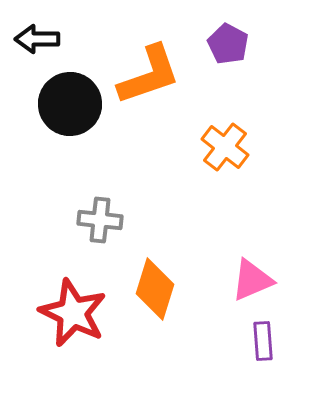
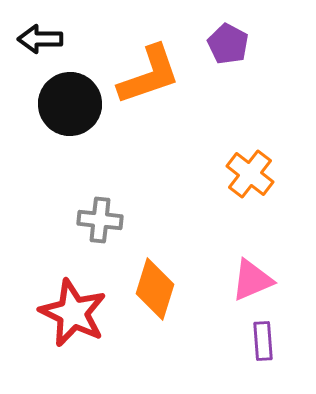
black arrow: moved 3 px right
orange cross: moved 25 px right, 27 px down
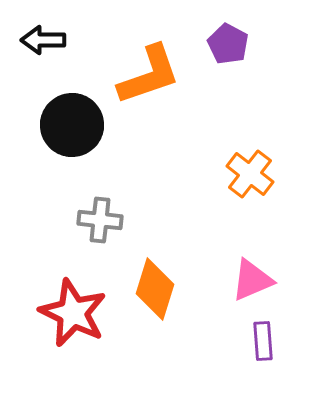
black arrow: moved 3 px right, 1 px down
black circle: moved 2 px right, 21 px down
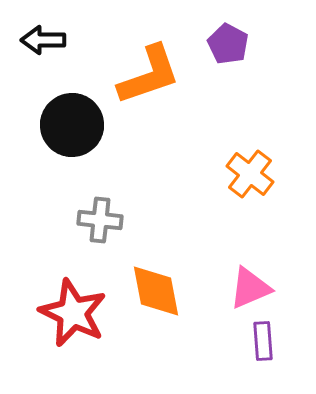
pink triangle: moved 2 px left, 8 px down
orange diamond: moved 1 px right, 2 px down; rotated 28 degrees counterclockwise
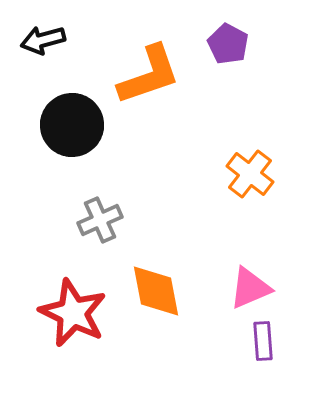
black arrow: rotated 15 degrees counterclockwise
gray cross: rotated 30 degrees counterclockwise
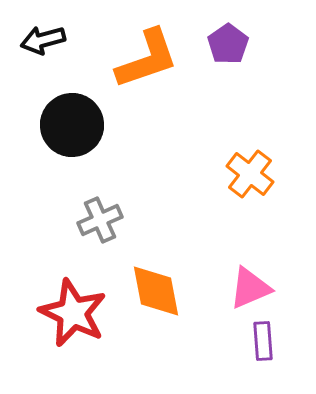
purple pentagon: rotated 9 degrees clockwise
orange L-shape: moved 2 px left, 16 px up
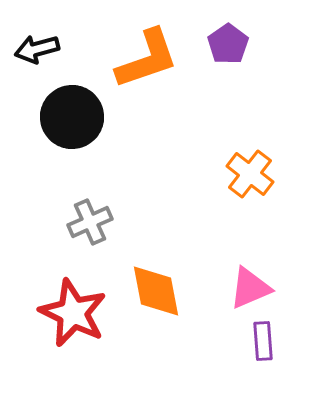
black arrow: moved 6 px left, 9 px down
black circle: moved 8 px up
gray cross: moved 10 px left, 2 px down
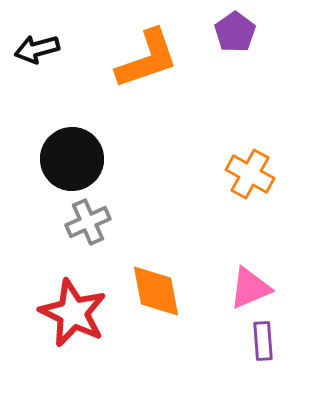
purple pentagon: moved 7 px right, 12 px up
black circle: moved 42 px down
orange cross: rotated 9 degrees counterclockwise
gray cross: moved 2 px left
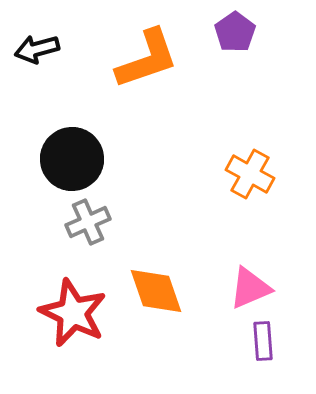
orange diamond: rotated 8 degrees counterclockwise
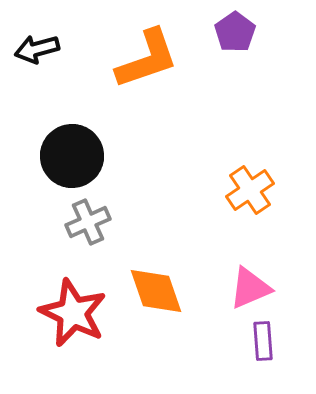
black circle: moved 3 px up
orange cross: moved 16 px down; rotated 27 degrees clockwise
